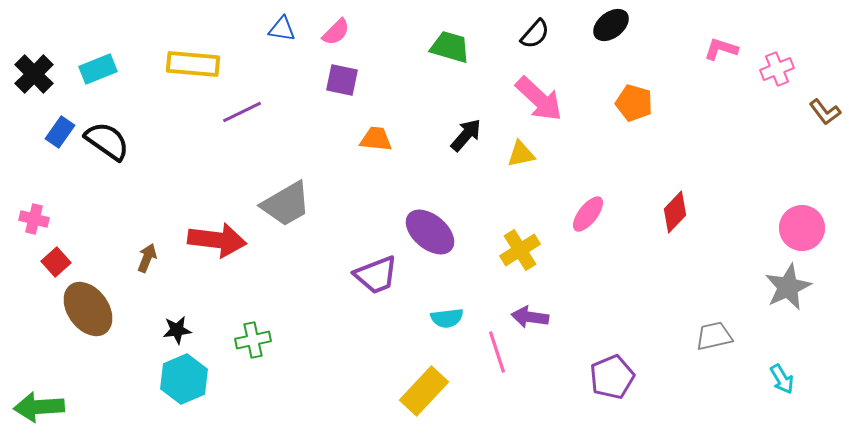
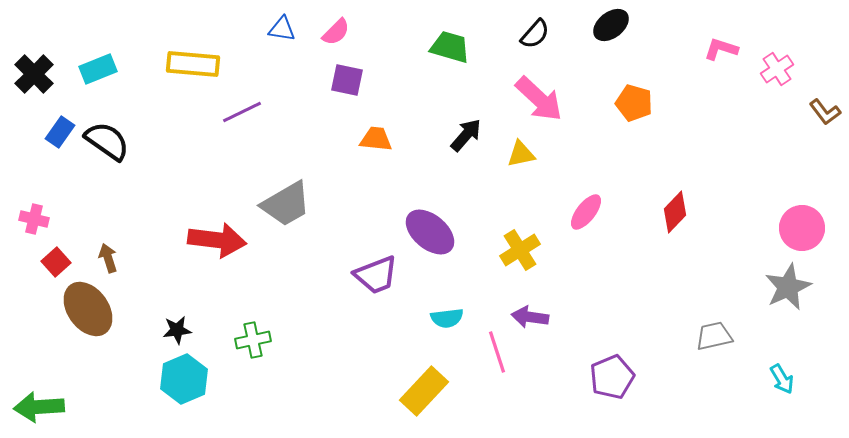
pink cross at (777, 69): rotated 12 degrees counterclockwise
purple square at (342, 80): moved 5 px right
pink ellipse at (588, 214): moved 2 px left, 2 px up
brown arrow at (147, 258): moved 39 px left; rotated 40 degrees counterclockwise
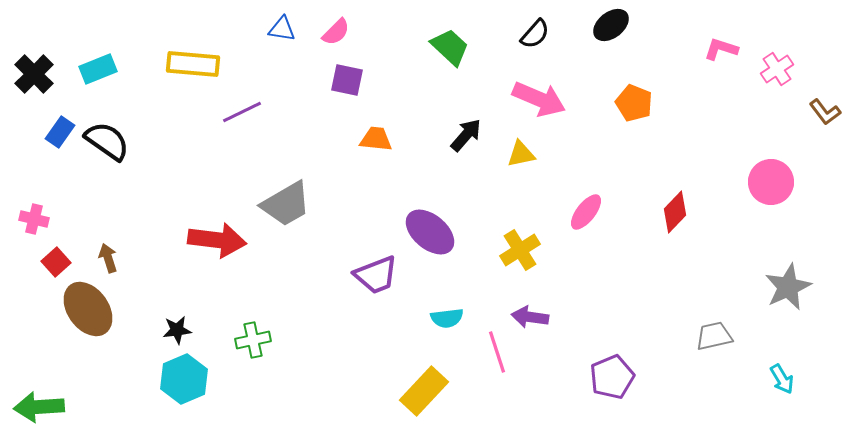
green trapezoid at (450, 47): rotated 27 degrees clockwise
pink arrow at (539, 99): rotated 20 degrees counterclockwise
orange pentagon at (634, 103): rotated 6 degrees clockwise
pink circle at (802, 228): moved 31 px left, 46 px up
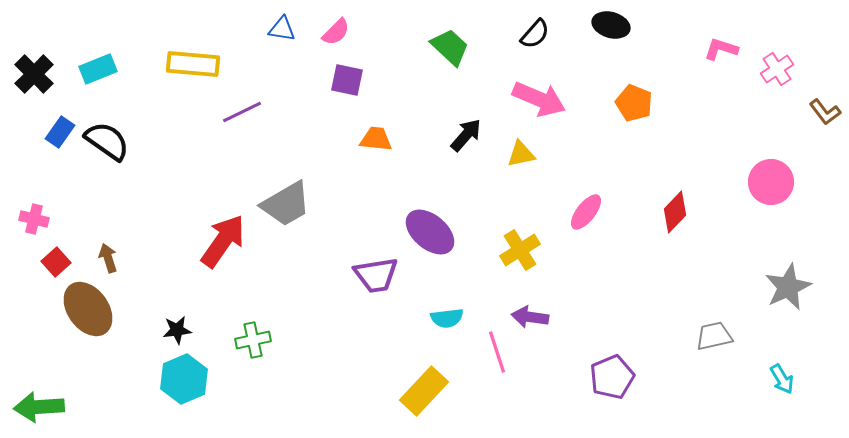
black ellipse at (611, 25): rotated 54 degrees clockwise
red arrow at (217, 240): moved 6 px right, 1 px down; rotated 62 degrees counterclockwise
purple trapezoid at (376, 275): rotated 12 degrees clockwise
